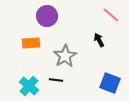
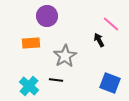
pink line: moved 9 px down
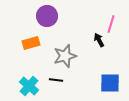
pink line: rotated 66 degrees clockwise
orange rectangle: rotated 12 degrees counterclockwise
gray star: rotated 15 degrees clockwise
blue square: rotated 20 degrees counterclockwise
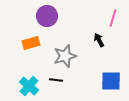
pink line: moved 2 px right, 6 px up
blue square: moved 1 px right, 2 px up
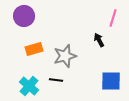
purple circle: moved 23 px left
orange rectangle: moved 3 px right, 6 px down
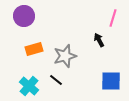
black line: rotated 32 degrees clockwise
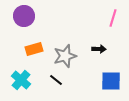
black arrow: moved 9 px down; rotated 120 degrees clockwise
cyan cross: moved 8 px left, 6 px up
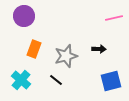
pink line: moved 1 px right; rotated 60 degrees clockwise
orange rectangle: rotated 54 degrees counterclockwise
gray star: moved 1 px right
blue square: rotated 15 degrees counterclockwise
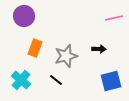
orange rectangle: moved 1 px right, 1 px up
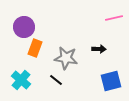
purple circle: moved 11 px down
gray star: moved 2 px down; rotated 25 degrees clockwise
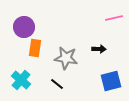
orange rectangle: rotated 12 degrees counterclockwise
black line: moved 1 px right, 4 px down
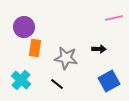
blue square: moved 2 px left; rotated 15 degrees counterclockwise
